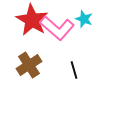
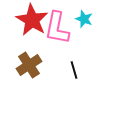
pink L-shape: rotated 60 degrees clockwise
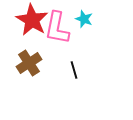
brown cross: moved 2 px up
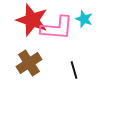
red star: rotated 12 degrees counterclockwise
pink L-shape: rotated 96 degrees counterclockwise
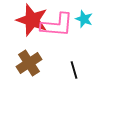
pink L-shape: moved 3 px up
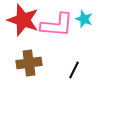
red star: moved 9 px left
brown cross: rotated 25 degrees clockwise
black line: rotated 42 degrees clockwise
